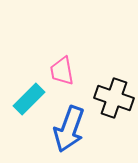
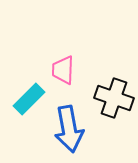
pink trapezoid: moved 1 px right, 1 px up; rotated 12 degrees clockwise
blue arrow: rotated 30 degrees counterclockwise
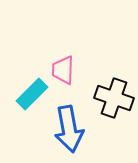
cyan rectangle: moved 3 px right, 5 px up
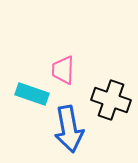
cyan rectangle: rotated 64 degrees clockwise
black cross: moved 3 px left, 2 px down
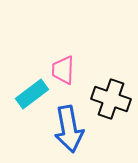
cyan rectangle: rotated 56 degrees counterclockwise
black cross: moved 1 px up
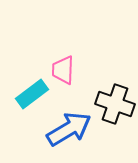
black cross: moved 4 px right, 5 px down
blue arrow: rotated 111 degrees counterclockwise
